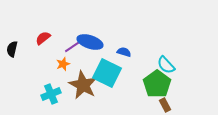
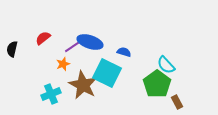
brown rectangle: moved 12 px right, 3 px up
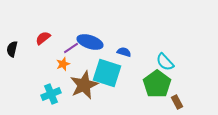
purple line: moved 1 px left, 1 px down
cyan semicircle: moved 1 px left, 3 px up
cyan square: rotated 8 degrees counterclockwise
brown star: moved 1 px right; rotated 20 degrees clockwise
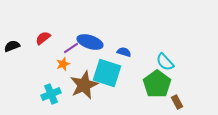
black semicircle: moved 3 px up; rotated 56 degrees clockwise
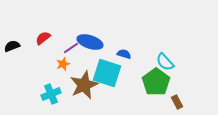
blue semicircle: moved 2 px down
green pentagon: moved 1 px left, 2 px up
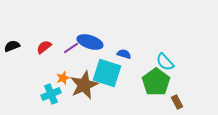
red semicircle: moved 1 px right, 9 px down
orange star: moved 14 px down
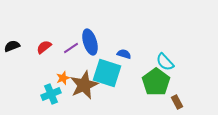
blue ellipse: rotated 55 degrees clockwise
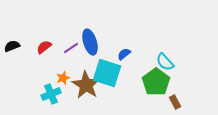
blue semicircle: rotated 56 degrees counterclockwise
brown star: moved 2 px right; rotated 16 degrees counterclockwise
brown rectangle: moved 2 px left
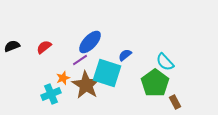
blue ellipse: rotated 60 degrees clockwise
purple line: moved 9 px right, 12 px down
blue semicircle: moved 1 px right, 1 px down
green pentagon: moved 1 px left, 1 px down
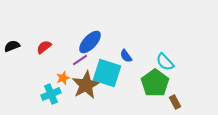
blue semicircle: moved 1 px right, 1 px down; rotated 88 degrees counterclockwise
brown star: rotated 12 degrees clockwise
